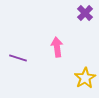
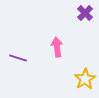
yellow star: moved 1 px down
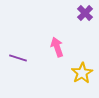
pink arrow: rotated 12 degrees counterclockwise
yellow star: moved 3 px left, 6 px up
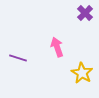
yellow star: rotated 10 degrees counterclockwise
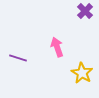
purple cross: moved 2 px up
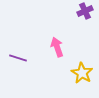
purple cross: rotated 21 degrees clockwise
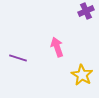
purple cross: moved 1 px right
yellow star: moved 2 px down
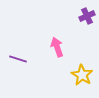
purple cross: moved 1 px right, 5 px down
purple line: moved 1 px down
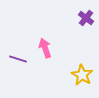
purple cross: moved 1 px left, 2 px down; rotated 28 degrees counterclockwise
pink arrow: moved 12 px left, 1 px down
